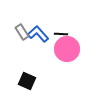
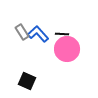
black line: moved 1 px right
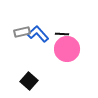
gray rectangle: rotated 70 degrees counterclockwise
black square: moved 2 px right; rotated 18 degrees clockwise
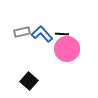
blue L-shape: moved 4 px right
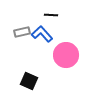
black line: moved 11 px left, 19 px up
pink circle: moved 1 px left, 6 px down
black square: rotated 18 degrees counterclockwise
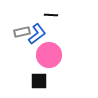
blue L-shape: moved 5 px left; rotated 95 degrees clockwise
pink circle: moved 17 px left
black square: moved 10 px right; rotated 24 degrees counterclockwise
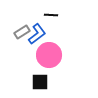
gray rectangle: rotated 21 degrees counterclockwise
black square: moved 1 px right, 1 px down
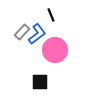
black line: rotated 64 degrees clockwise
gray rectangle: rotated 14 degrees counterclockwise
pink circle: moved 6 px right, 5 px up
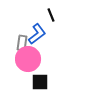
gray rectangle: moved 11 px down; rotated 35 degrees counterclockwise
pink circle: moved 27 px left, 9 px down
